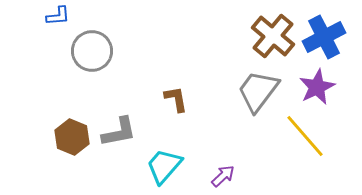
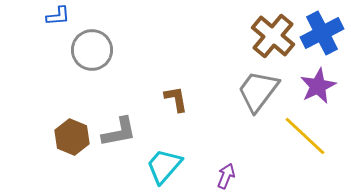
blue cross: moved 2 px left, 4 px up
gray circle: moved 1 px up
purple star: moved 1 px right, 1 px up
yellow line: rotated 6 degrees counterclockwise
purple arrow: moved 3 px right; rotated 25 degrees counterclockwise
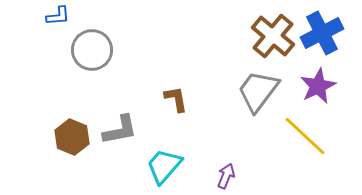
gray L-shape: moved 1 px right, 2 px up
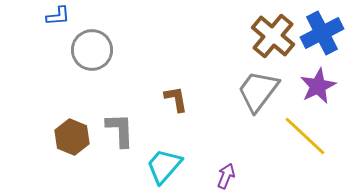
gray L-shape: rotated 81 degrees counterclockwise
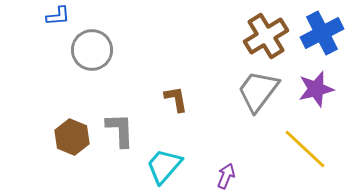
brown cross: moved 7 px left; rotated 18 degrees clockwise
purple star: moved 2 px left, 3 px down; rotated 12 degrees clockwise
yellow line: moved 13 px down
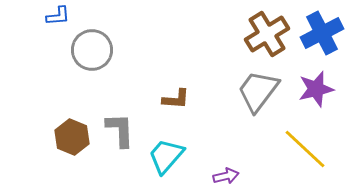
brown cross: moved 1 px right, 2 px up
brown L-shape: rotated 104 degrees clockwise
cyan trapezoid: moved 2 px right, 10 px up
purple arrow: rotated 55 degrees clockwise
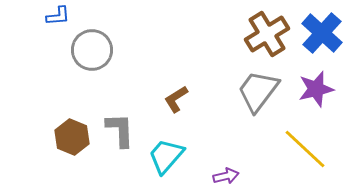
blue cross: rotated 21 degrees counterclockwise
brown L-shape: rotated 144 degrees clockwise
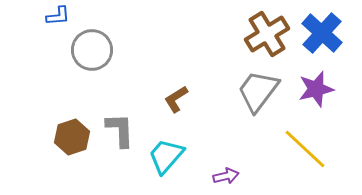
brown hexagon: rotated 20 degrees clockwise
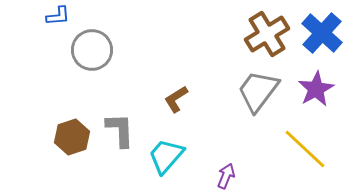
purple star: rotated 15 degrees counterclockwise
purple arrow: rotated 55 degrees counterclockwise
